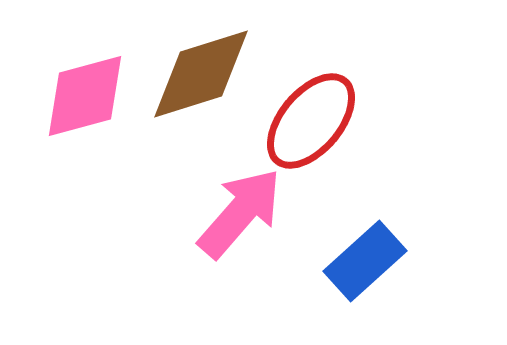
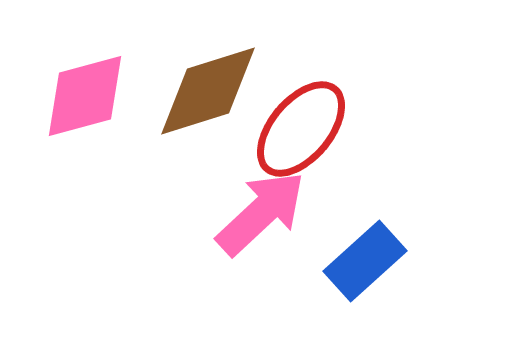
brown diamond: moved 7 px right, 17 px down
red ellipse: moved 10 px left, 8 px down
pink arrow: moved 21 px right; rotated 6 degrees clockwise
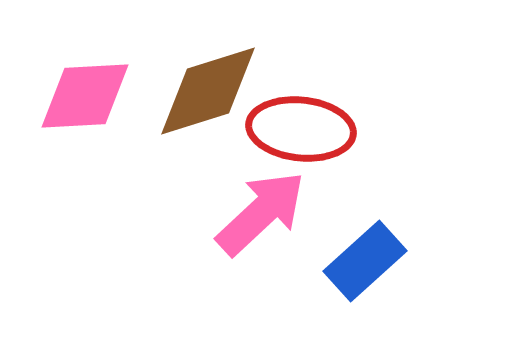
pink diamond: rotated 12 degrees clockwise
red ellipse: rotated 56 degrees clockwise
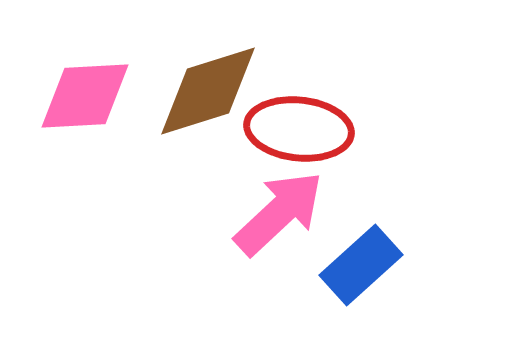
red ellipse: moved 2 px left
pink arrow: moved 18 px right
blue rectangle: moved 4 px left, 4 px down
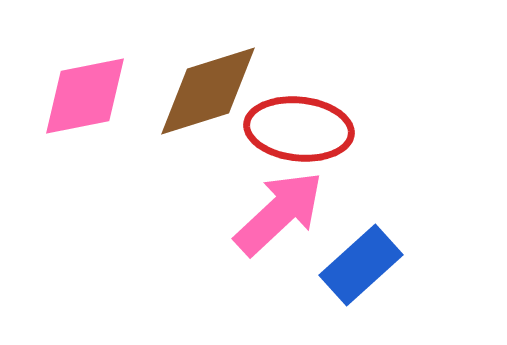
pink diamond: rotated 8 degrees counterclockwise
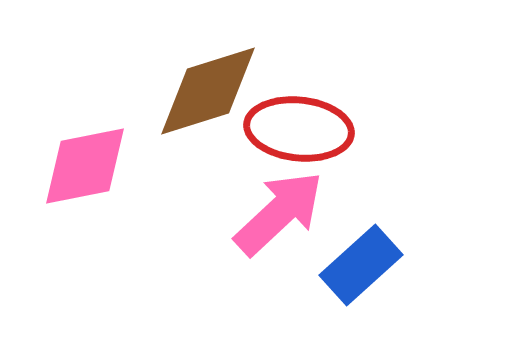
pink diamond: moved 70 px down
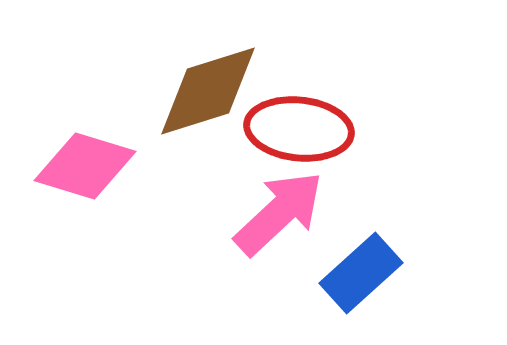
pink diamond: rotated 28 degrees clockwise
blue rectangle: moved 8 px down
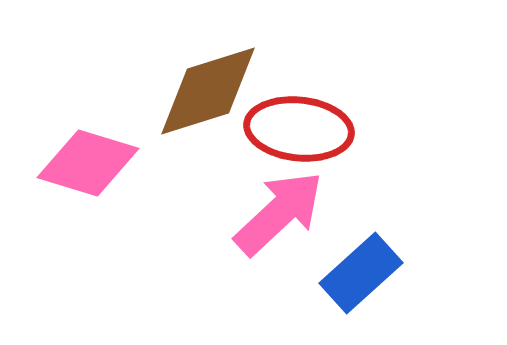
pink diamond: moved 3 px right, 3 px up
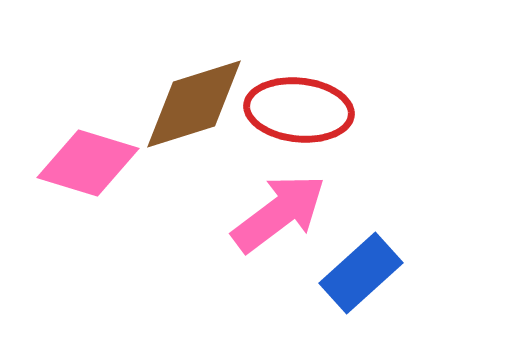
brown diamond: moved 14 px left, 13 px down
red ellipse: moved 19 px up
pink arrow: rotated 6 degrees clockwise
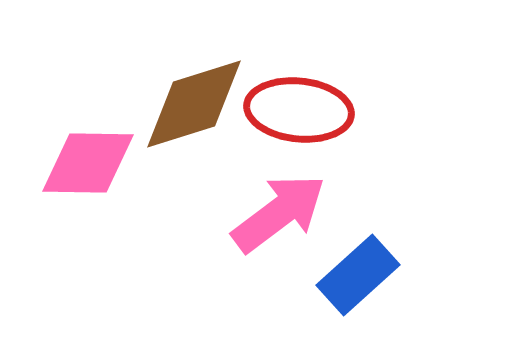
pink diamond: rotated 16 degrees counterclockwise
blue rectangle: moved 3 px left, 2 px down
